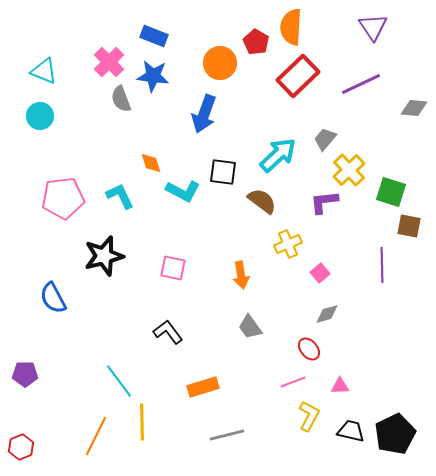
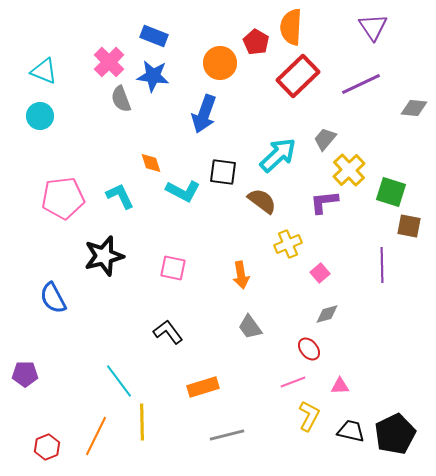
red hexagon at (21, 447): moved 26 px right
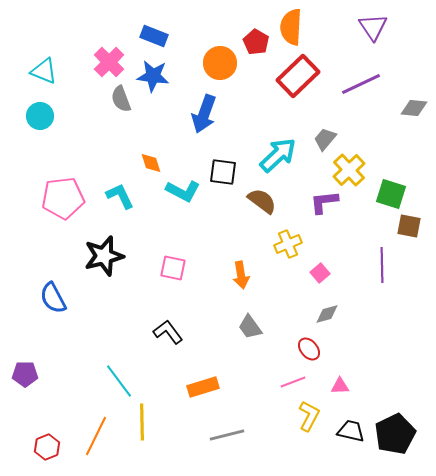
green square at (391, 192): moved 2 px down
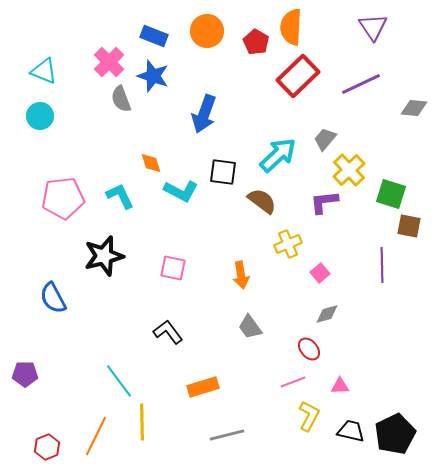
orange circle at (220, 63): moved 13 px left, 32 px up
blue star at (153, 76): rotated 12 degrees clockwise
cyan L-shape at (183, 191): moved 2 px left
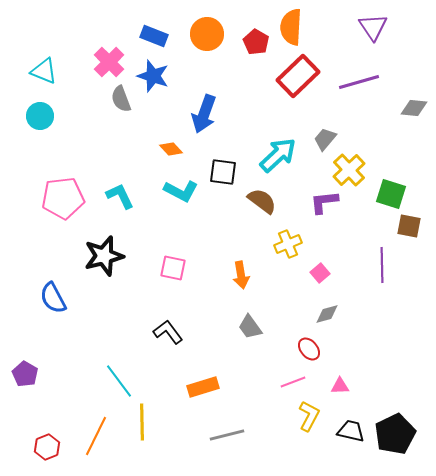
orange circle at (207, 31): moved 3 px down
purple line at (361, 84): moved 2 px left, 2 px up; rotated 9 degrees clockwise
orange diamond at (151, 163): moved 20 px right, 14 px up; rotated 25 degrees counterclockwise
purple pentagon at (25, 374): rotated 30 degrees clockwise
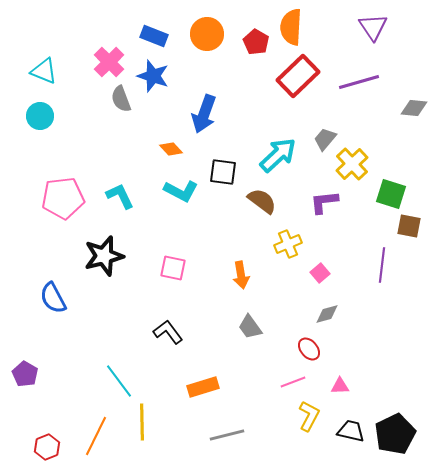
yellow cross at (349, 170): moved 3 px right, 6 px up
purple line at (382, 265): rotated 8 degrees clockwise
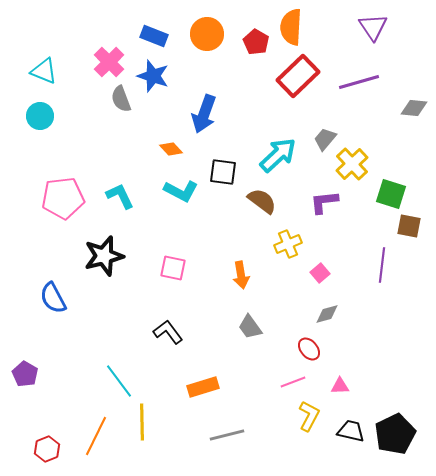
red hexagon at (47, 447): moved 2 px down
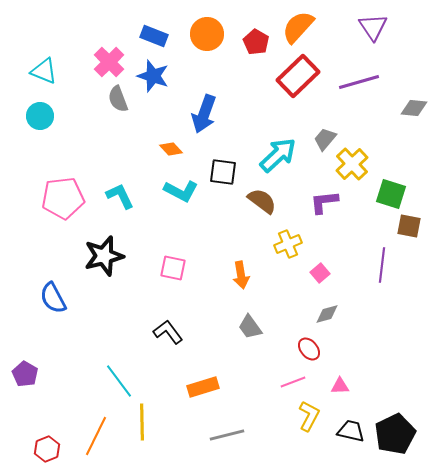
orange semicircle at (291, 27): moved 7 px right; rotated 39 degrees clockwise
gray semicircle at (121, 99): moved 3 px left
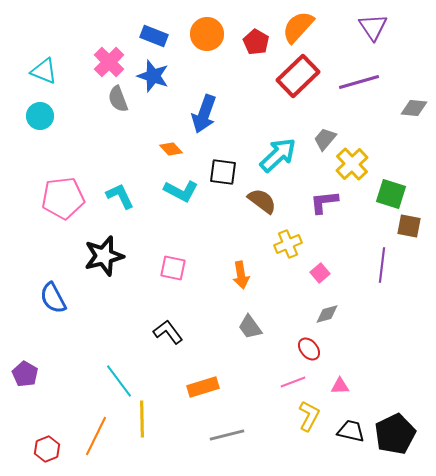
yellow line at (142, 422): moved 3 px up
